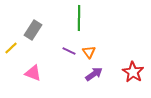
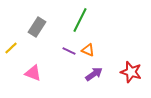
green line: moved 1 px right, 2 px down; rotated 25 degrees clockwise
gray rectangle: moved 4 px right, 3 px up
orange triangle: moved 1 px left, 2 px up; rotated 32 degrees counterclockwise
red star: moved 2 px left; rotated 15 degrees counterclockwise
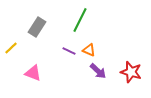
orange triangle: moved 1 px right
purple arrow: moved 4 px right, 3 px up; rotated 78 degrees clockwise
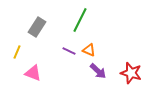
yellow line: moved 6 px right, 4 px down; rotated 24 degrees counterclockwise
red star: moved 1 px down
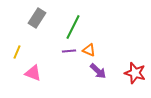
green line: moved 7 px left, 7 px down
gray rectangle: moved 9 px up
purple line: rotated 32 degrees counterclockwise
red star: moved 4 px right
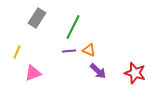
pink triangle: rotated 42 degrees counterclockwise
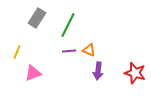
green line: moved 5 px left, 2 px up
purple arrow: rotated 54 degrees clockwise
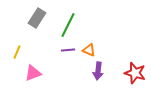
purple line: moved 1 px left, 1 px up
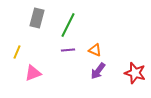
gray rectangle: rotated 18 degrees counterclockwise
orange triangle: moved 6 px right
purple arrow: rotated 30 degrees clockwise
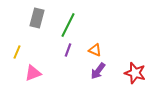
purple line: rotated 64 degrees counterclockwise
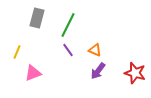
purple line: rotated 56 degrees counterclockwise
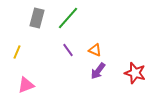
green line: moved 7 px up; rotated 15 degrees clockwise
pink triangle: moved 7 px left, 12 px down
